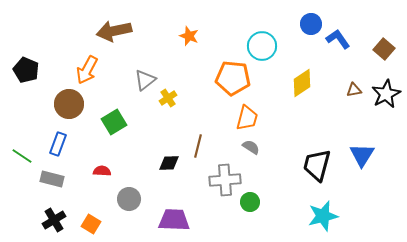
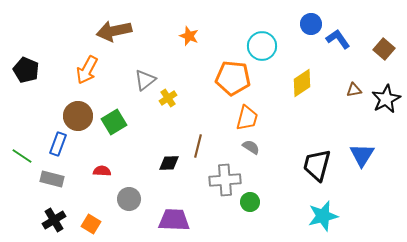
black star: moved 5 px down
brown circle: moved 9 px right, 12 px down
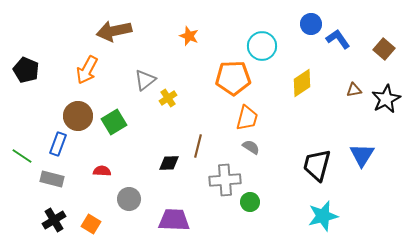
orange pentagon: rotated 8 degrees counterclockwise
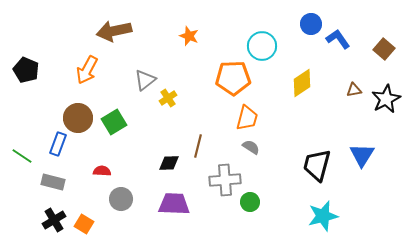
brown circle: moved 2 px down
gray rectangle: moved 1 px right, 3 px down
gray circle: moved 8 px left
purple trapezoid: moved 16 px up
orange square: moved 7 px left
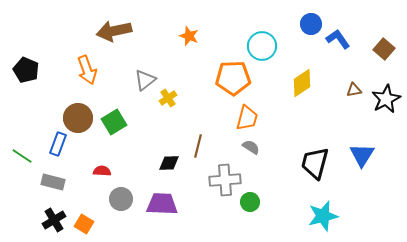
orange arrow: rotated 48 degrees counterclockwise
black trapezoid: moved 2 px left, 2 px up
purple trapezoid: moved 12 px left
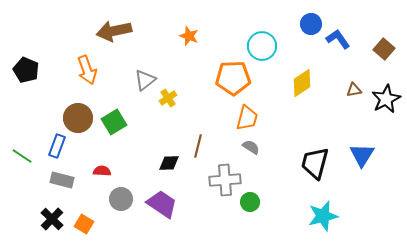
blue rectangle: moved 1 px left, 2 px down
gray rectangle: moved 9 px right, 2 px up
purple trapezoid: rotated 32 degrees clockwise
black cross: moved 2 px left, 1 px up; rotated 15 degrees counterclockwise
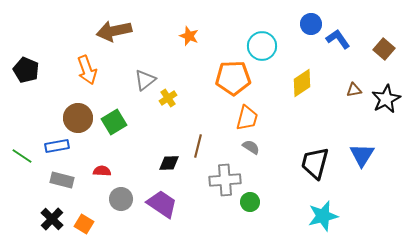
blue rectangle: rotated 60 degrees clockwise
